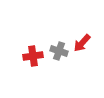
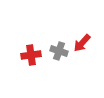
red cross: moved 2 px left, 1 px up
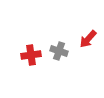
red arrow: moved 6 px right, 4 px up
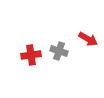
red arrow: rotated 102 degrees counterclockwise
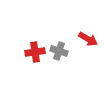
red cross: moved 4 px right, 3 px up
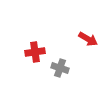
gray cross: moved 1 px right, 17 px down
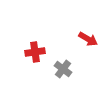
gray cross: moved 3 px right, 1 px down; rotated 18 degrees clockwise
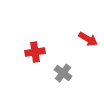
gray cross: moved 4 px down
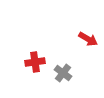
red cross: moved 10 px down
